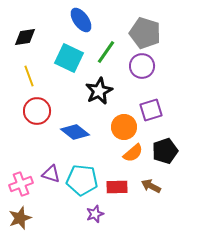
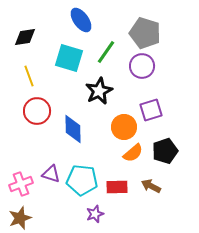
cyan square: rotated 8 degrees counterclockwise
blue diamond: moved 2 px left, 3 px up; rotated 52 degrees clockwise
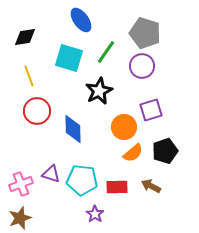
purple star: rotated 18 degrees counterclockwise
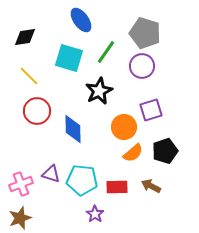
yellow line: rotated 25 degrees counterclockwise
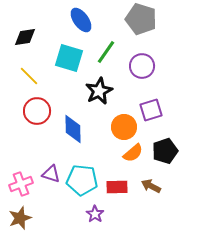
gray pentagon: moved 4 px left, 14 px up
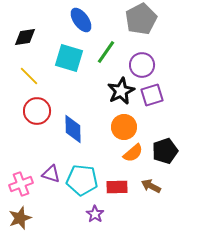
gray pentagon: rotated 28 degrees clockwise
purple circle: moved 1 px up
black star: moved 22 px right
purple square: moved 1 px right, 15 px up
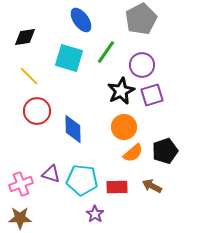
brown arrow: moved 1 px right
brown star: rotated 20 degrees clockwise
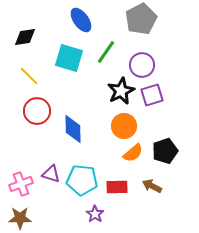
orange circle: moved 1 px up
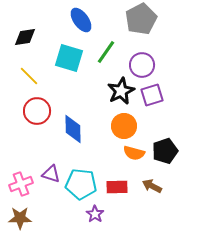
orange semicircle: moved 1 px right; rotated 55 degrees clockwise
cyan pentagon: moved 1 px left, 4 px down
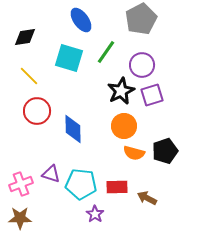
brown arrow: moved 5 px left, 12 px down
